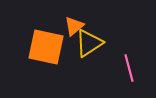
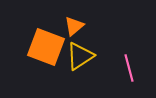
yellow triangle: moved 9 px left, 13 px down
orange square: rotated 9 degrees clockwise
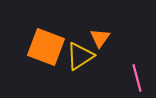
orange triangle: moved 26 px right, 12 px down; rotated 15 degrees counterclockwise
pink line: moved 8 px right, 10 px down
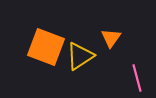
orange triangle: moved 11 px right
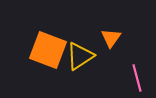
orange square: moved 2 px right, 3 px down
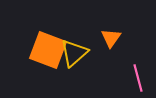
yellow triangle: moved 6 px left, 3 px up; rotated 8 degrees counterclockwise
pink line: moved 1 px right
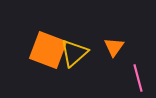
orange triangle: moved 3 px right, 9 px down
